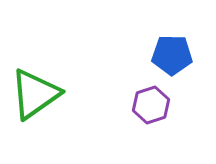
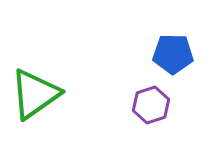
blue pentagon: moved 1 px right, 1 px up
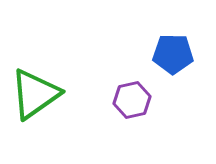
purple hexagon: moved 19 px left, 5 px up; rotated 6 degrees clockwise
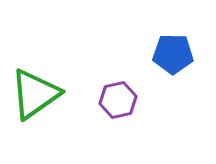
purple hexagon: moved 14 px left
